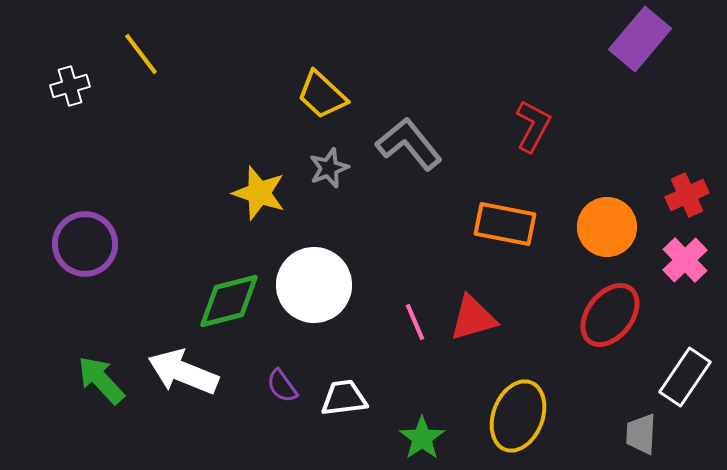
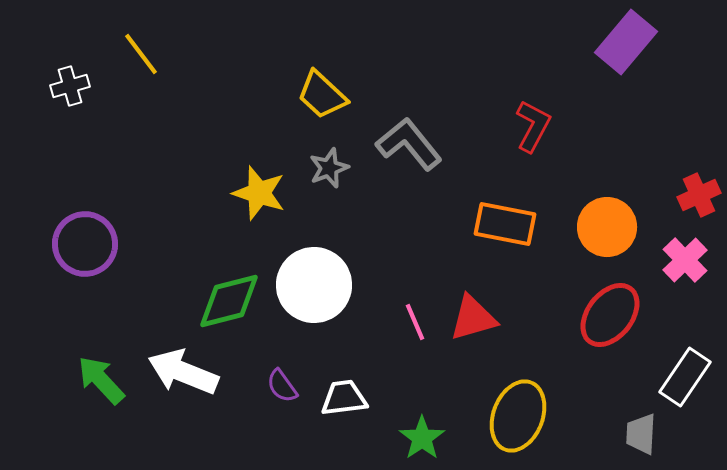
purple rectangle: moved 14 px left, 3 px down
red cross: moved 12 px right
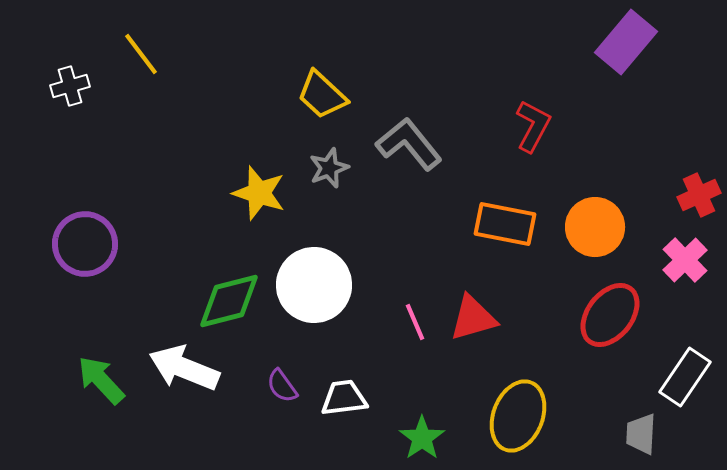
orange circle: moved 12 px left
white arrow: moved 1 px right, 4 px up
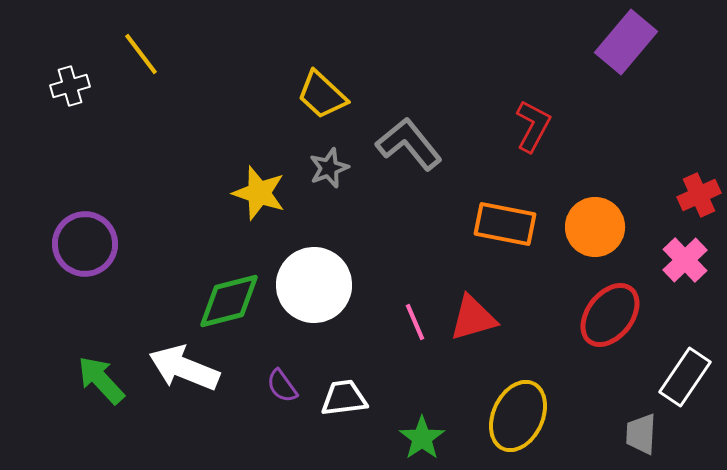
yellow ellipse: rotated 4 degrees clockwise
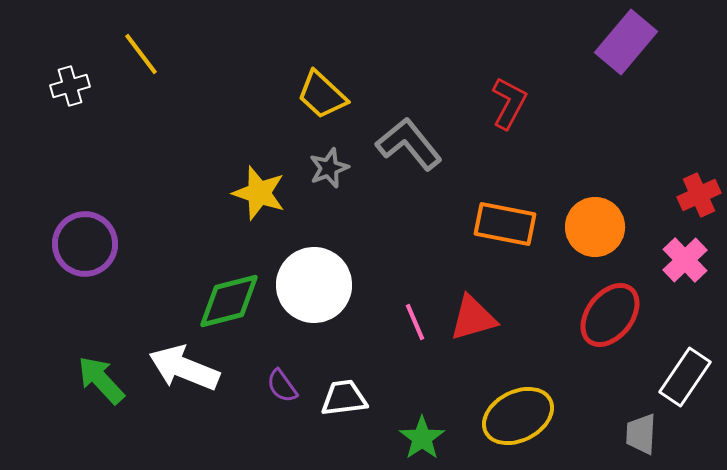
red L-shape: moved 24 px left, 23 px up
yellow ellipse: rotated 38 degrees clockwise
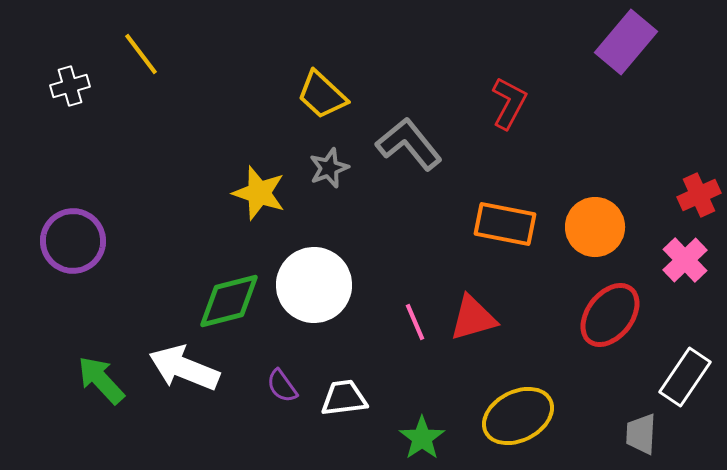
purple circle: moved 12 px left, 3 px up
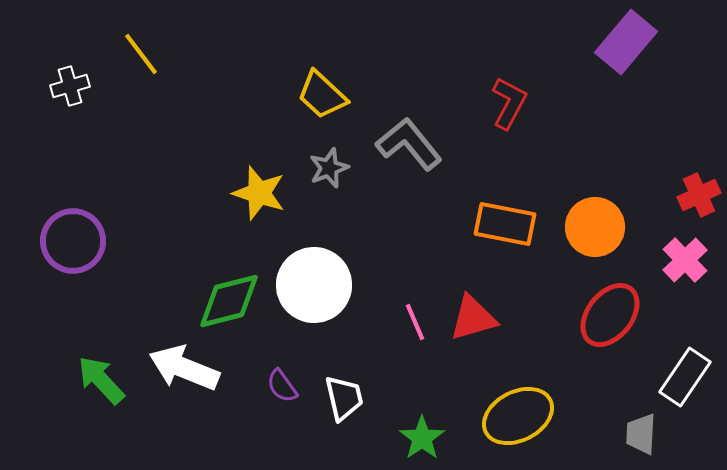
white trapezoid: rotated 84 degrees clockwise
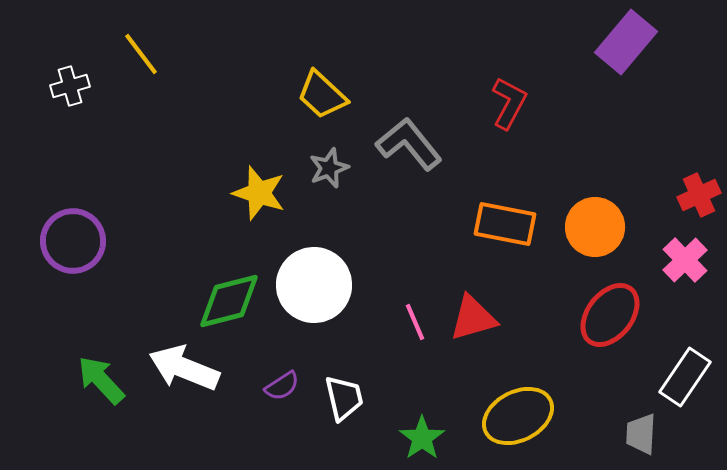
purple semicircle: rotated 87 degrees counterclockwise
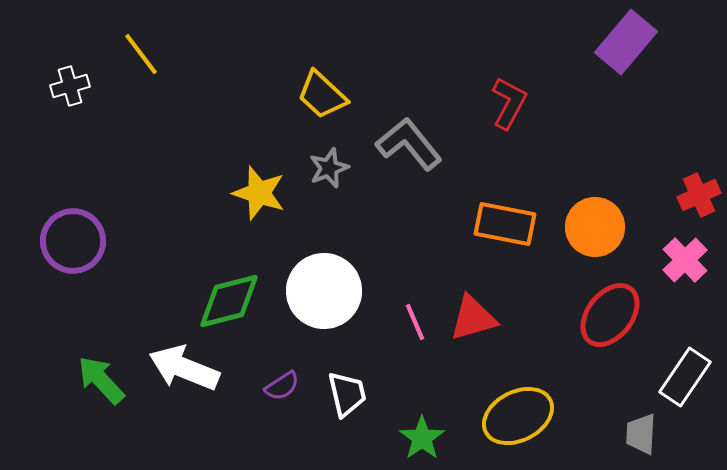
white circle: moved 10 px right, 6 px down
white trapezoid: moved 3 px right, 4 px up
